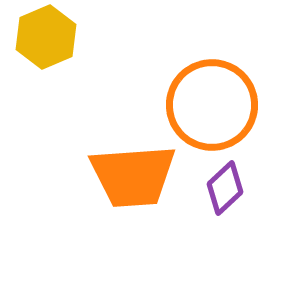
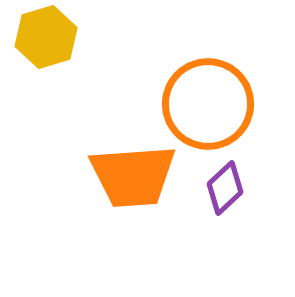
yellow hexagon: rotated 6 degrees clockwise
orange circle: moved 4 px left, 1 px up
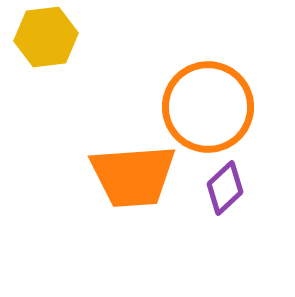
yellow hexagon: rotated 10 degrees clockwise
orange circle: moved 3 px down
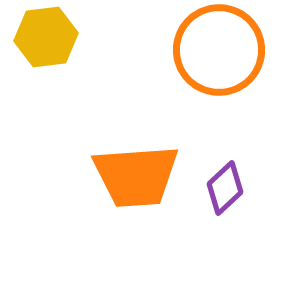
orange circle: moved 11 px right, 57 px up
orange trapezoid: moved 3 px right
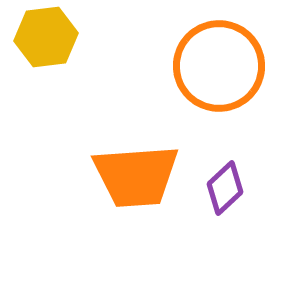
orange circle: moved 16 px down
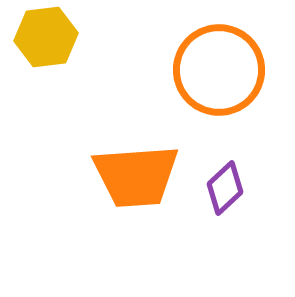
orange circle: moved 4 px down
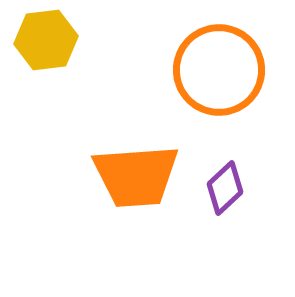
yellow hexagon: moved 3 px down
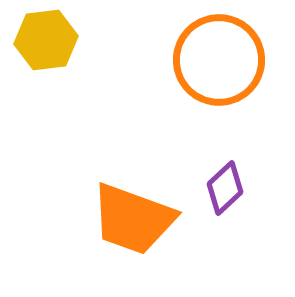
orange circle: moved 10 px up
orange trapezoid: moved 3 px left, 43 px down; rotated 24 degrees clockwise
